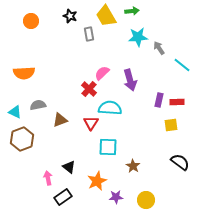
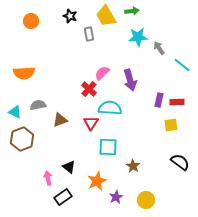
purple star: rotated 24 degrees counterclockwise
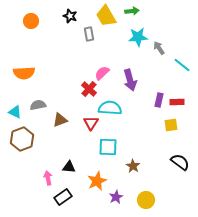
black triangle: rotated 32 degrees counterclockwise
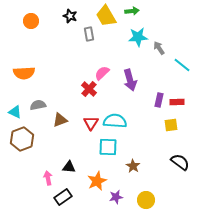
cyan semicircle: moved 5 px right, 13 px down
purple star: rotated 16 degrees clockwise
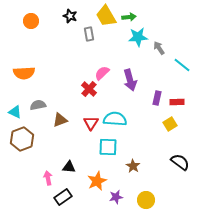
green arrow: moved 3 px left, 6 px down
purple rectangle: moved 2 px left, 2 px up
cyan semicircle: moved 2 px up
yellow square: moved 1 px left, 1 px up; rotated 24 degrees counterclockwise
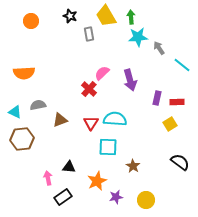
green arrow: moved 2 px right; rotated 88 degrees counterclockwise
brown hexagon: rotated 15 degrees clockwise
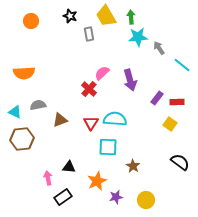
purple rectangle: rotated 24 degrees clockwise
yellow square: rotated 24 degrees counterclockwise
